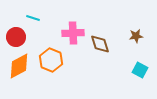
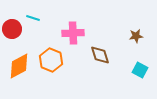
red circle: moved 4 px left, 8 px up
brown diamond: moved 11 px down
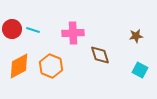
cyan line: moved 12 px down
orange hexagon: moved 6 px down
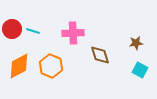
cyan line: moved 1 px down
brown star: moved 7 px down
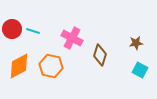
pink cross: moved 1 px left, 5 px down; rotated 30 degrees clockwise
brown diamond: rotated 35 degrees clockwise
orange hexagon: rotated 10 degrees counterclockwise
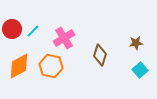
cyan line: rotated 64 degrees counterclockwise
pink cross: moved 8 px left; rotated 30 degrees clockwise
cyan square: rotated 21 degrees clockwise
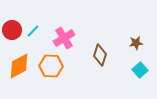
red circle: moved 1 px down
orange hexagon: rotated 10 degrees counterclockwise
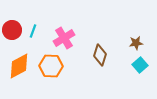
cyan line: rotated 24 degrees counterclockwise
cyan square: moved 5 px up
